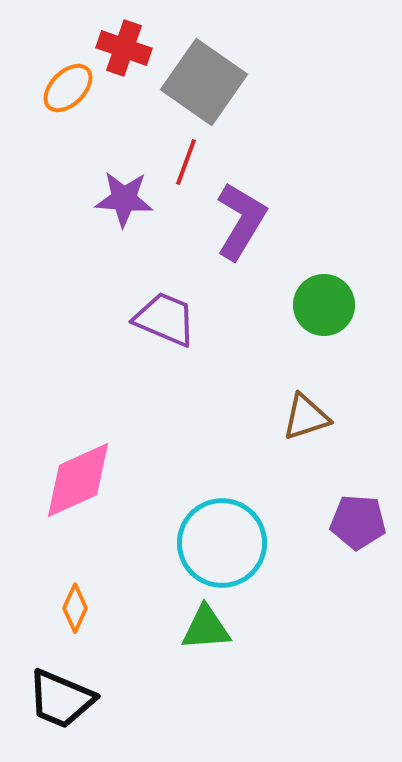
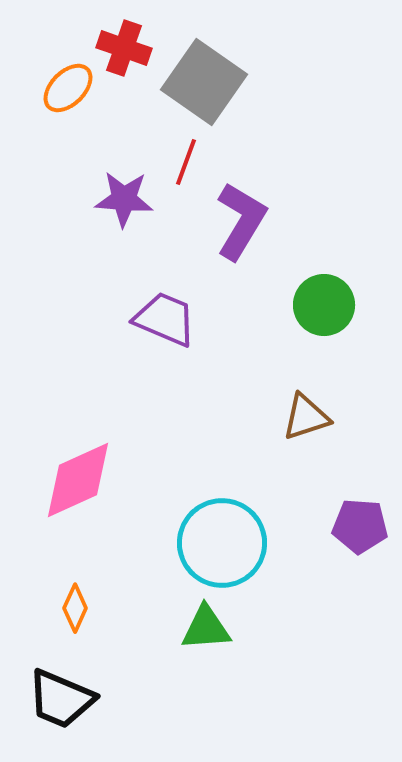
purple pentagon: moved 2 px right, 4 px down
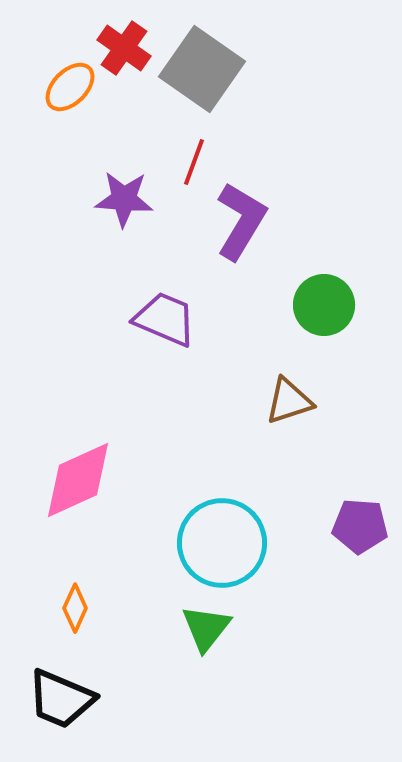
red cross: rotated 16 degrees clockwise
gray square: moved 2 px left, 13 px up
orange ellipse: moved 2 px right, 1 px up
red line: moved 8 px right
brown triangle: moved 17 px left, 16 px up
green triangle: rotated 48 degrees counterclockwise
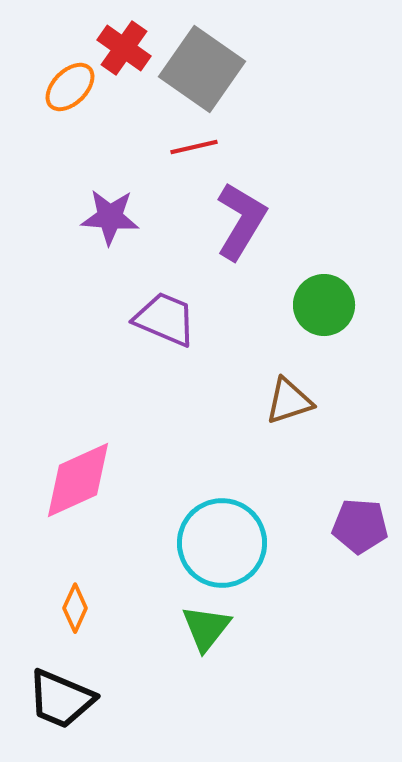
red line: moved 15 px up; rotated 57 degrees clockwise
purple star: moved 14 px left, 18 px down
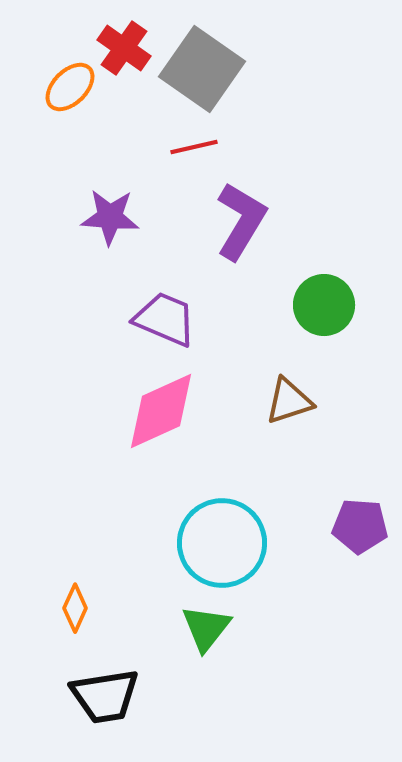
pink diamond: moved 83 px right, 69 px up
black trapezoid: moved 44 px right, 3 px up; rotated 32 degrees counterclockwise
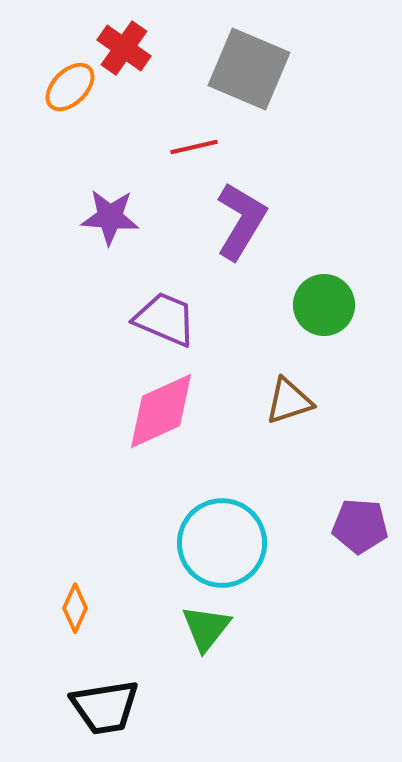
gray square: moved 47 px right; rotated 12 degrees counterclockwise
black trapezoid: moved 11 px down
